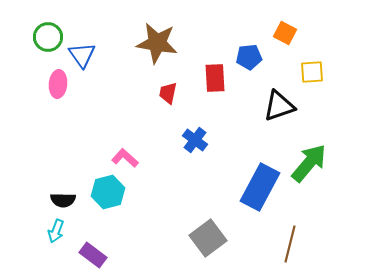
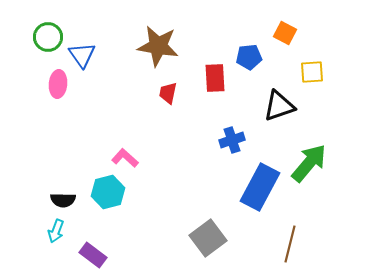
brown star: moved 1 px right, 3 px down
blue cross: moved 37 px right; rotated 35 degrees clockwise
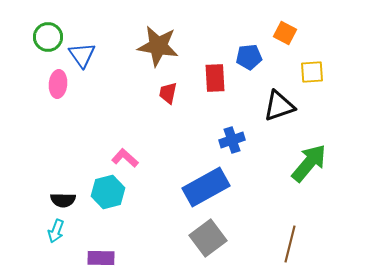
blue rectangle: moved 54 px left; rotated 33 degrees clockwise
purple rectangle: moved 8 px right, 3 px down; rotated 36 degrees counterclockwise
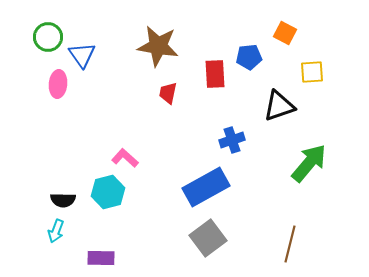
red rectangle: moved 4 px up
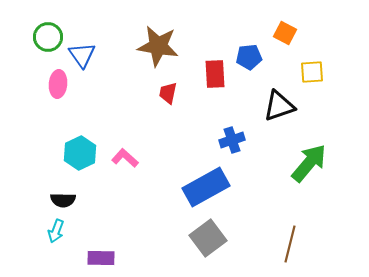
cyan hexagon: moved 28 px left, 39 px up; rotated 12 degrees counterclockwise
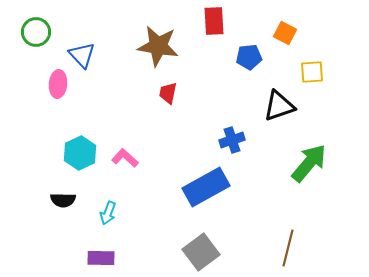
green circle: moved 12 px left, 5 px up
blue triangle: rotated 8 degrees counterclockwise
red rectangle: moved 1 px left, 53 px up
cyan arrow: moved 52 px right, 18 px up
gray square: moved 7 px left, 14 px down
brown line: moved 2 px left, 4 px down
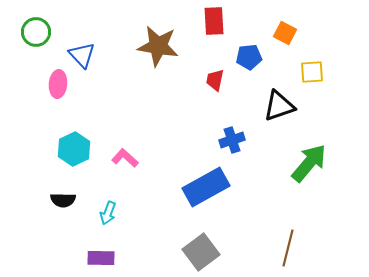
red trapezoid: moved 47 px right, 13 px up
cyan hexagon: moved 6 px left, 4 px up
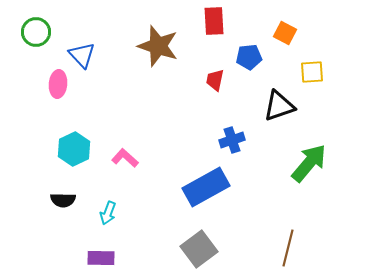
brown star: rotated 9 degrees clockwise
gray square: moved 2 px left, 3 px up
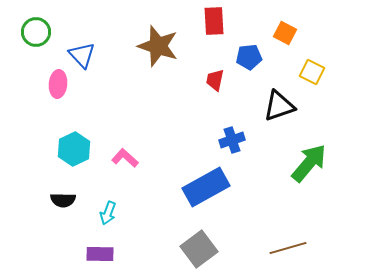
yellow square: rotated 30 degrees clockwise
brown line: rotated 60 degrees clockwise
purple rectangle: moved 1 px left, 4 px up
